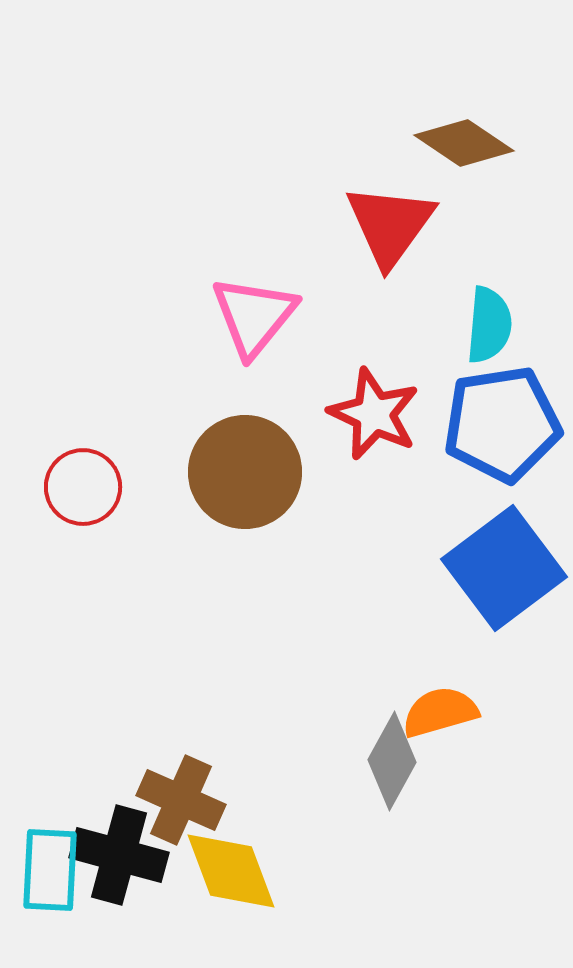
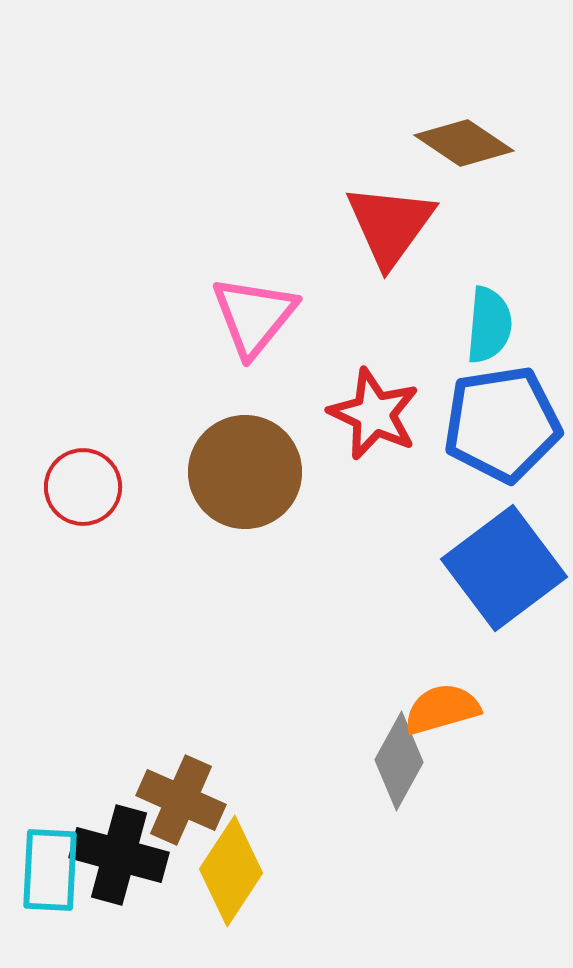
orange semicircle: moved 2 px right, 3 px up
gray diamond: moved 7 px right
yellow diamond: rotated 54 degrees clockwise
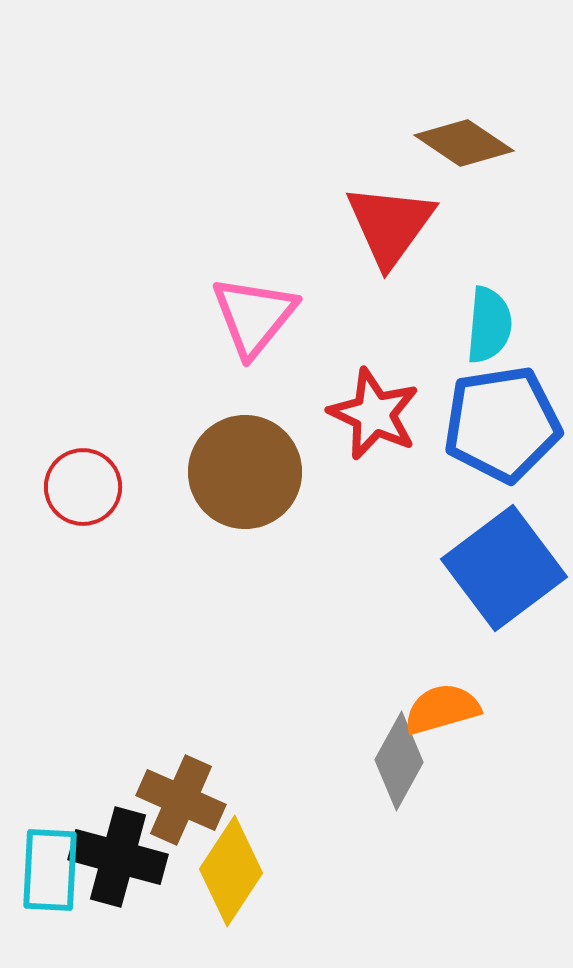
black cross: moved 1 px left, 2 px down
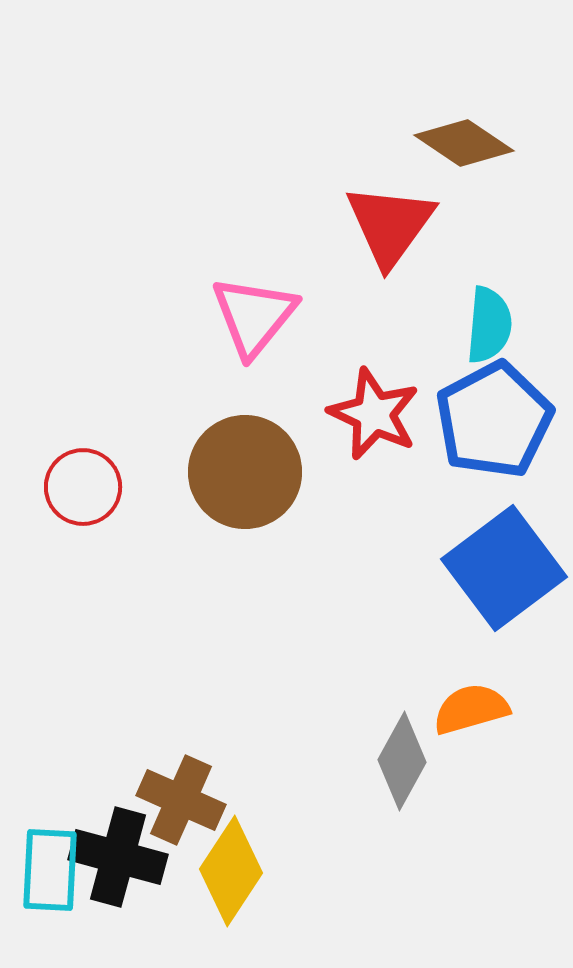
blue pentagon: moved 8 px left, 4 px up; rotated 19 degrees counterclockwise
orange semicircle: moved 29 px right
gray diamond: moved 3 px right
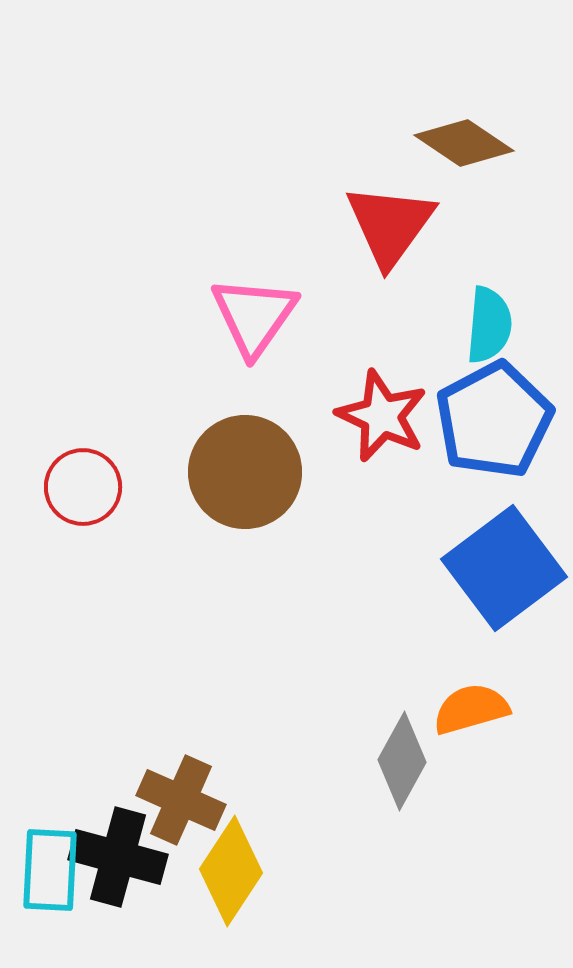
pink triangle: rotated 4 degrees counterclockwise
red star: moved 8 px right, 2 px down
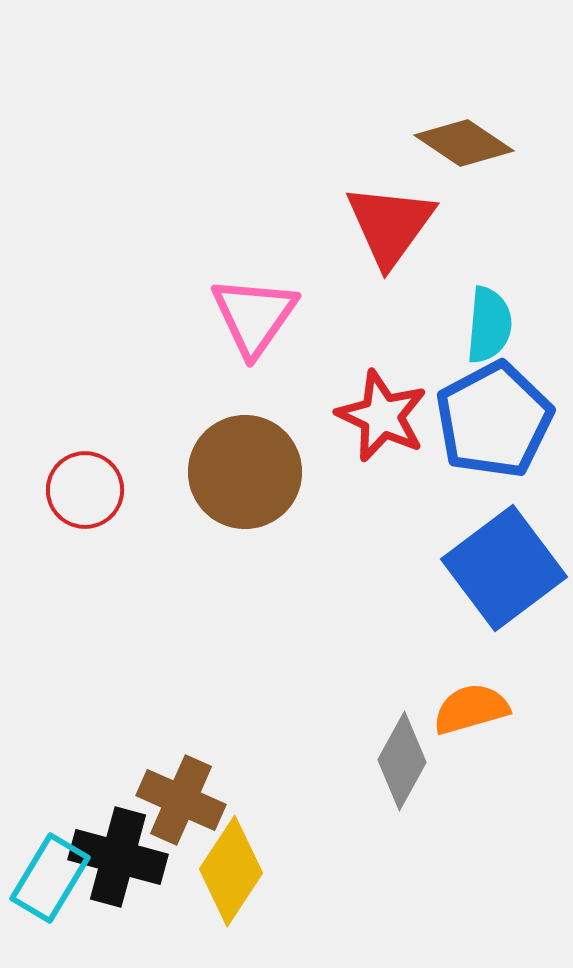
red circle: moved 2 px right, 3 px down
cyan rectangle: moved 8 px down; rotated 28 degrees clockwise
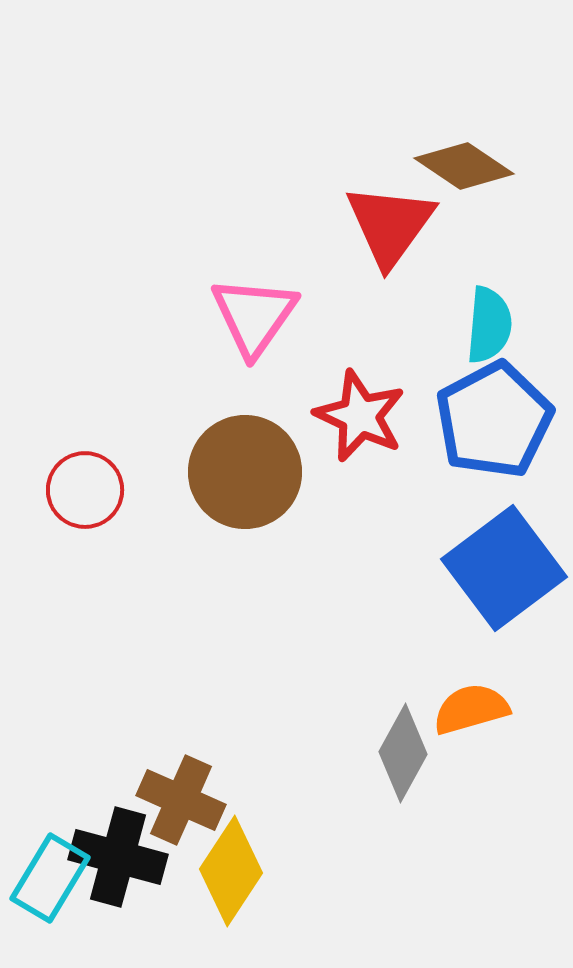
brown diamond: moved 23 px down
red star: moved 22 px left
gray diamond: moved 1 px right, 8 px up
